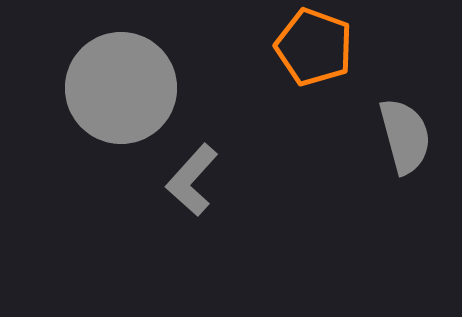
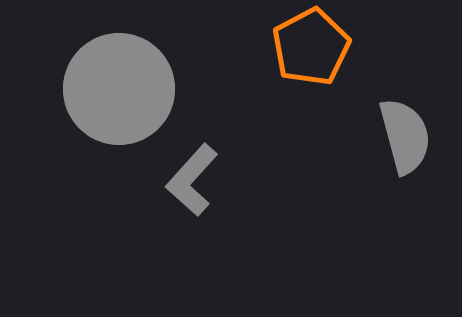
orange pentagon: moved 3 px left; rotated 24 degrees clockwise
gray circle: moved 2 px left, 1 px down
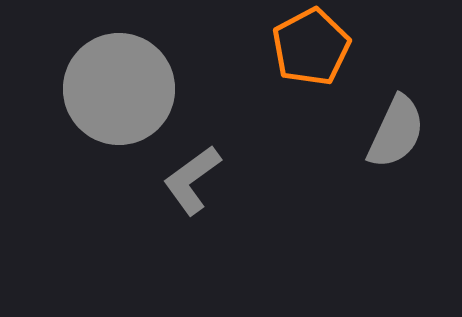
gray semicircle: moved 9 px left, 4 px up; rotated 40 degrees clockwise
gray L-shape: rotated 12 degrees clockwise
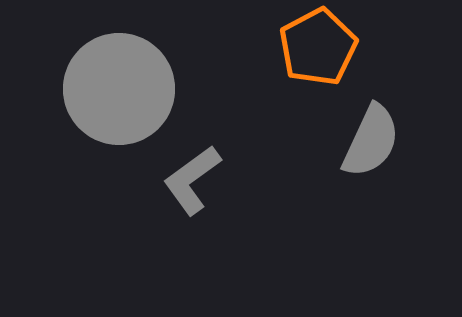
orange pentagon: moved 7 px right
gray semicircle: moved 25 px left, 9 px down
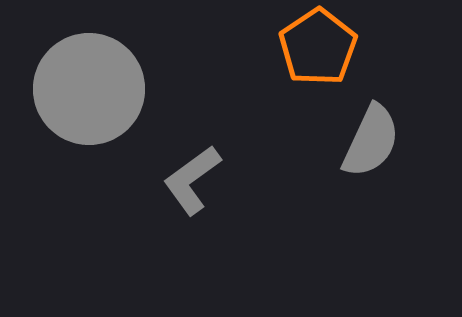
orange pentagon: rotated 6 degrees counterclockwise
gray circle: moved 30 px left
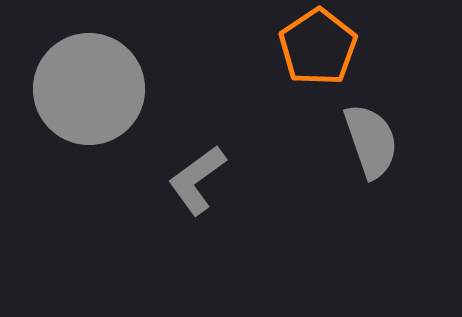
gray semicircle: rotated 44 degrees counterclockwise
gray L-shape: moved 5 px right
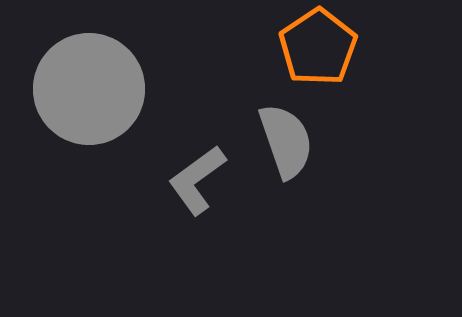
gray semicircle: moved 85 px left
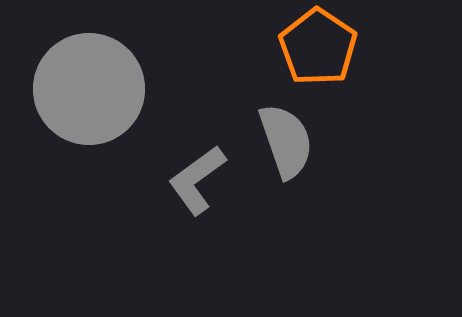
orange pentagon: rotated 4 degrees counterclockwise
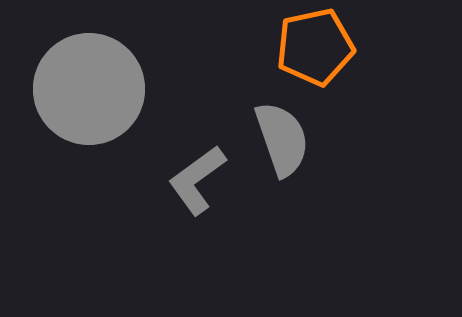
orange pentagon: moved 3 px left; rotated 26 degrees clockwise
gray semicircle: moved 4 px left, 2 px up
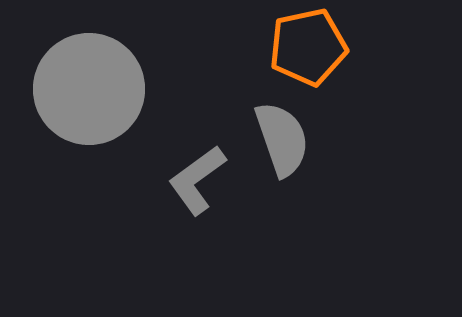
orange pentagon: moved 7 px left
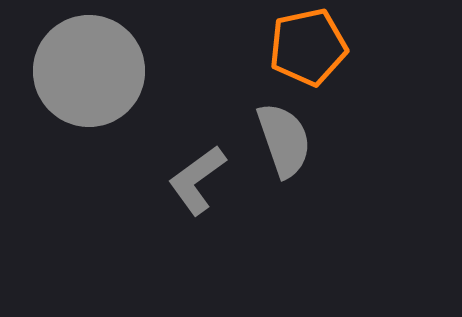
gray circle: moved 18 px up
gray semicircle: moved 2 px right, 1 px down
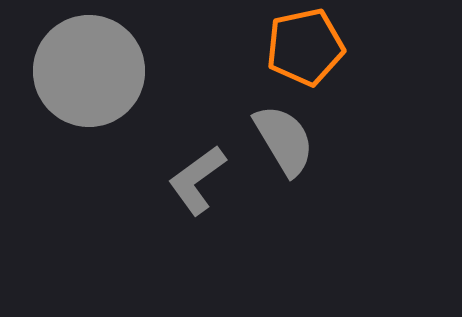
orange pentagon: moved 3 px left
gray semicircle: rotated 12 degrees counterclockwise
